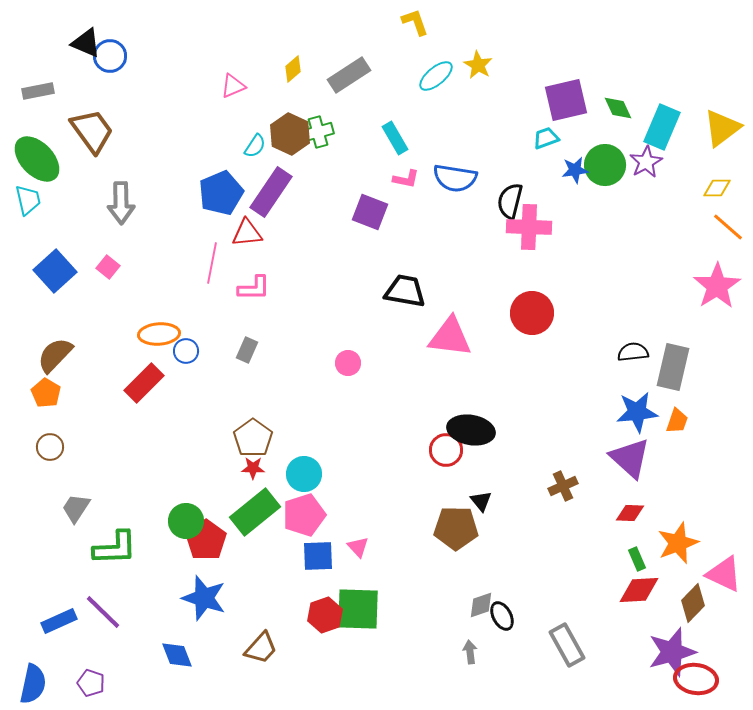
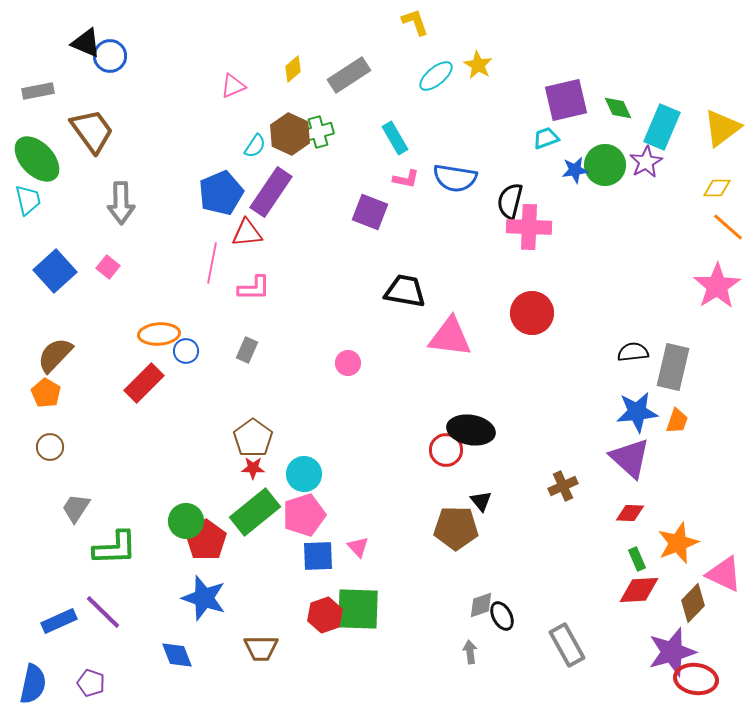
brown trapezoid at (261, 648): rotated 48 degrees clockwise
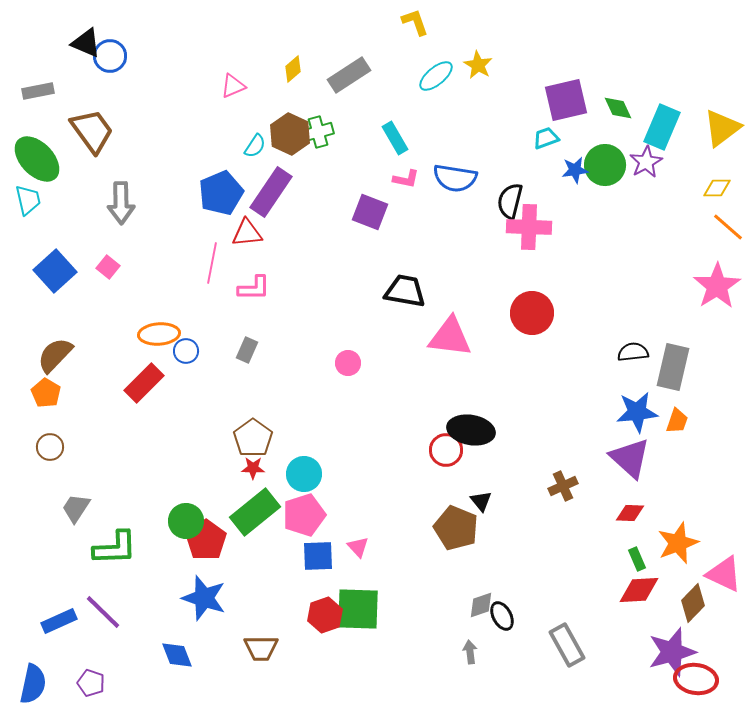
brown pentagon at (456, 528): rotated 21 degrees clockwise
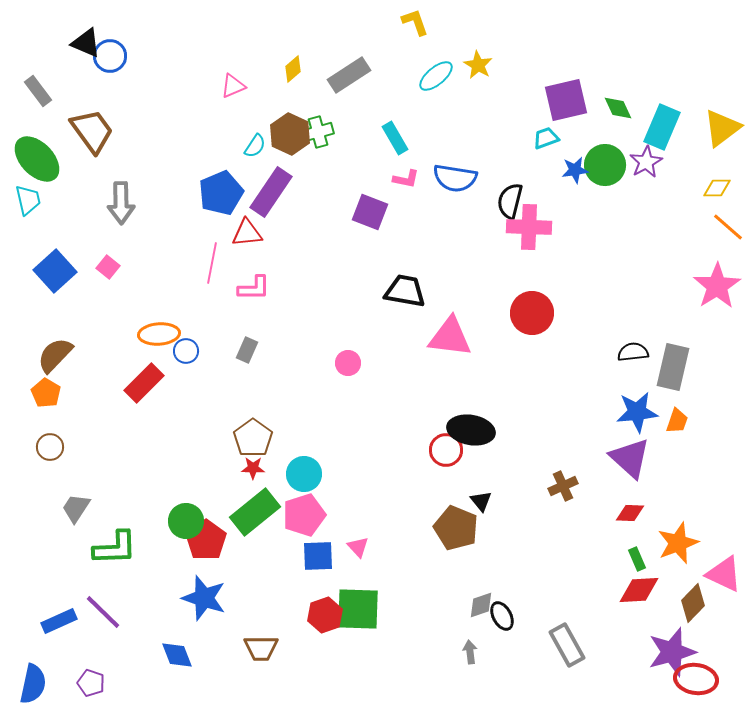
gray rectangle at (38, 91): rotated 64 degrees clockwise
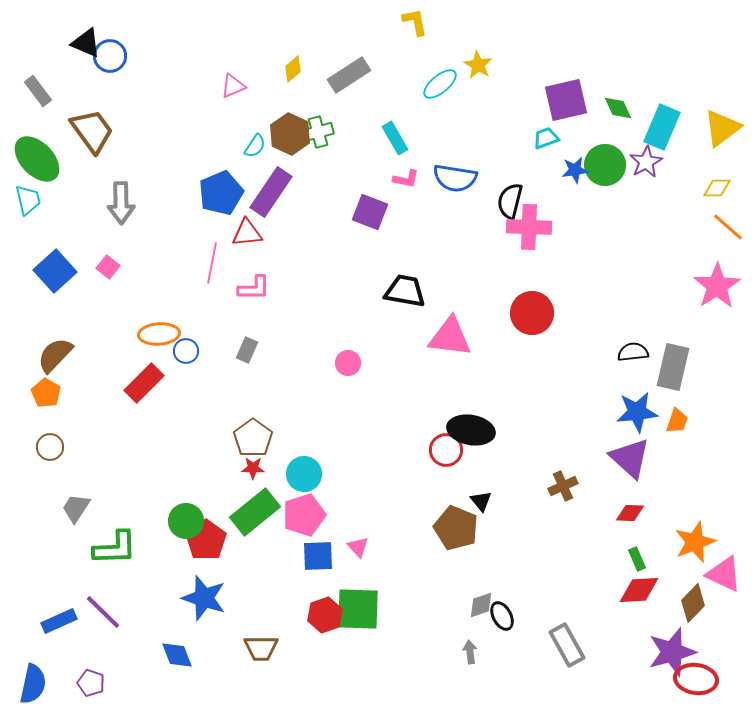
yellow L-shape at (415, 22): rotated 8 degrees clockwise
cyan ellipse at (436, 76): moved 4 px right, 8 px down
orange star at (678, 543): moved 17 px right, 1 px up
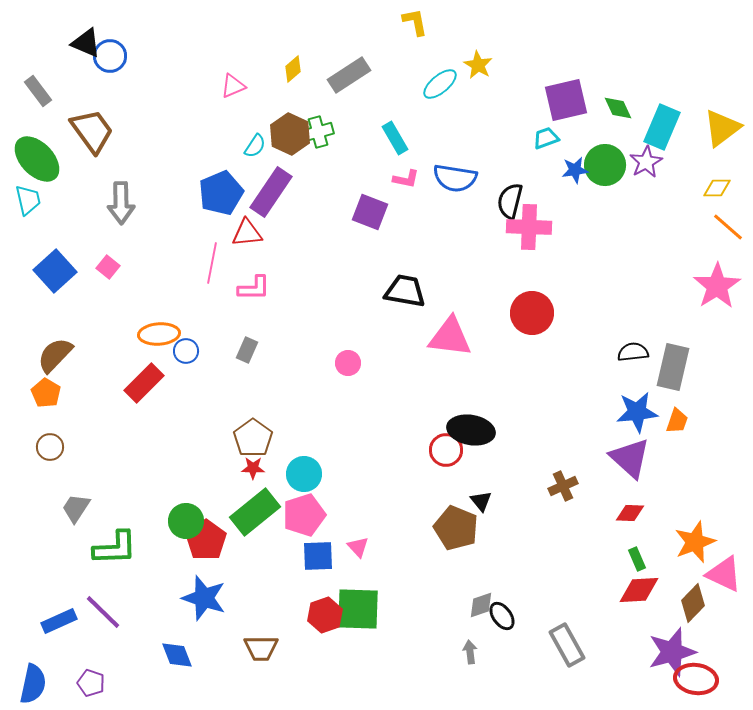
black ellipse at (502, 616): rotated 8 degrees counterclockwise
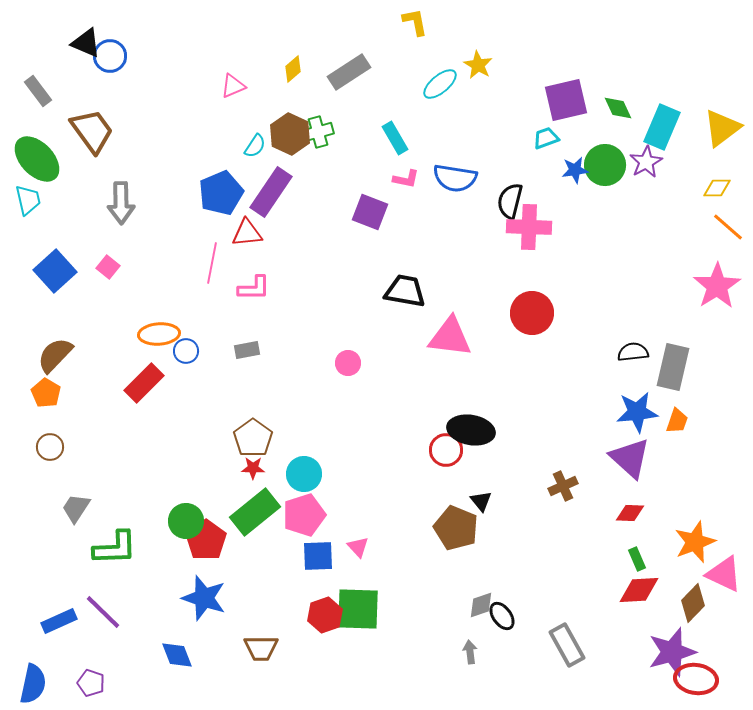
gray rectangle at (349, 75): moved 3 px up
gray rectangle at (247, 350): rotated 55 degrees clockwise
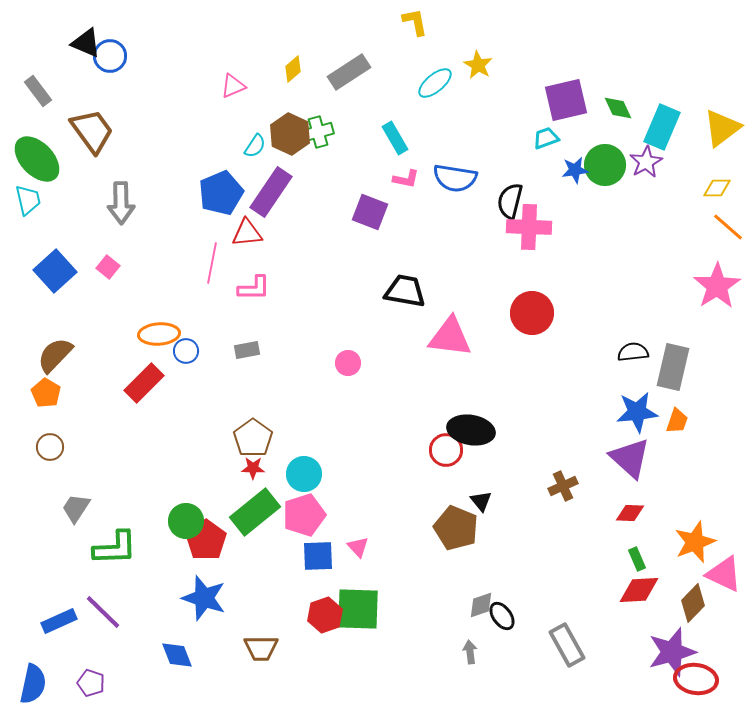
cyan ellipse at (440, 84): moved 5 px left, 1 px up
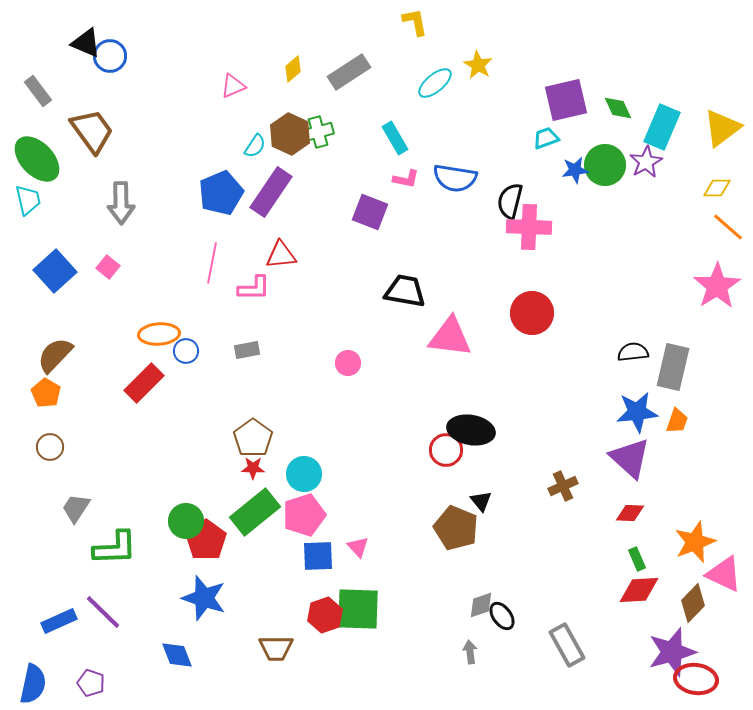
red triangle at (247, 233): moved 34 px right, 22 px down
brown trapezoid at (261, 648): moved 15 px right
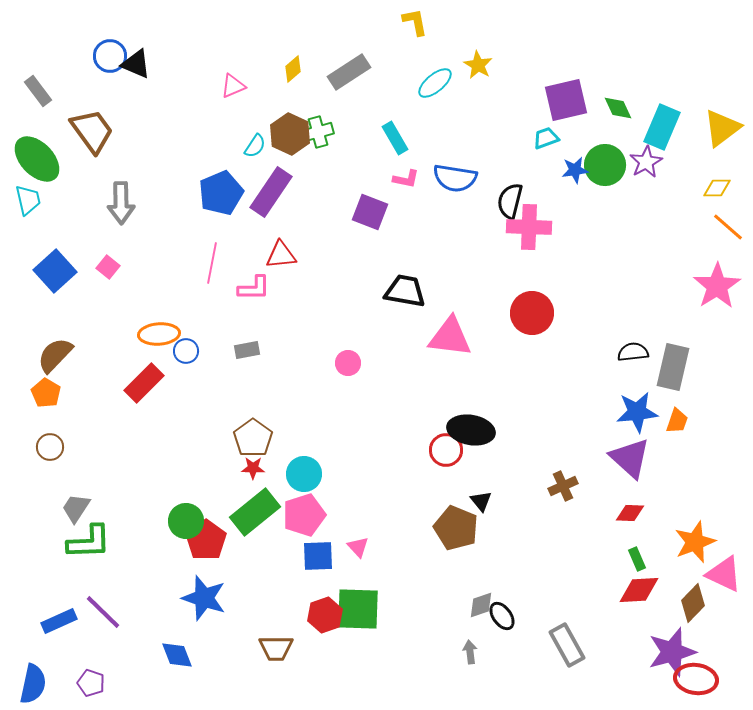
black triangle at (86, 43): moved 50 px right, 21 px down
green L-shape at (115, 548): moved 26 px left, 6 px up
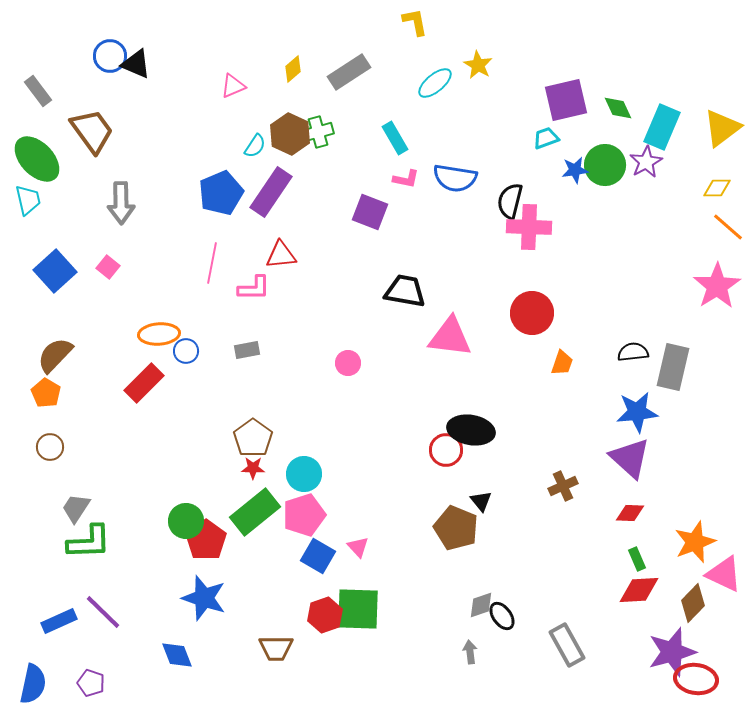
orange trapezoid at (677, 421): moved 115 px left, 58 px up
blue square at (318, 556): rotated 32 degrees clockwise
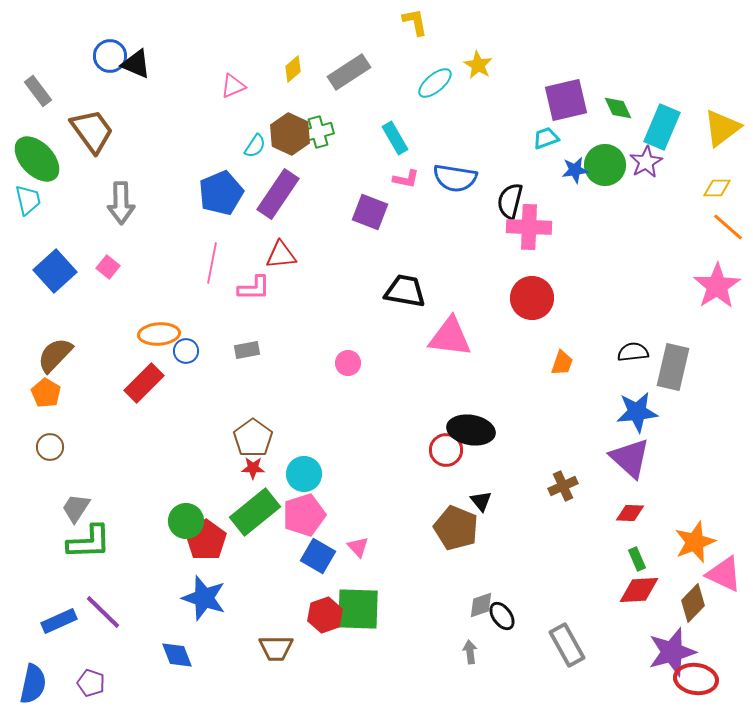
purple rectangle at (271, 192): moved 7 px right, 2 px down
red circle at (532, 313): moved 15 px up
